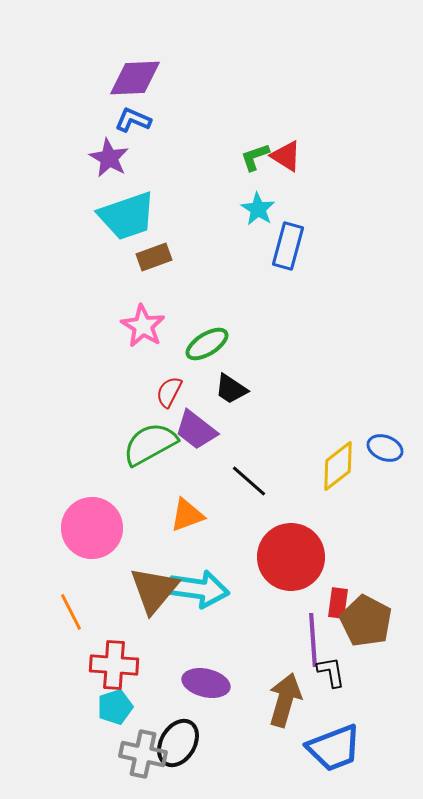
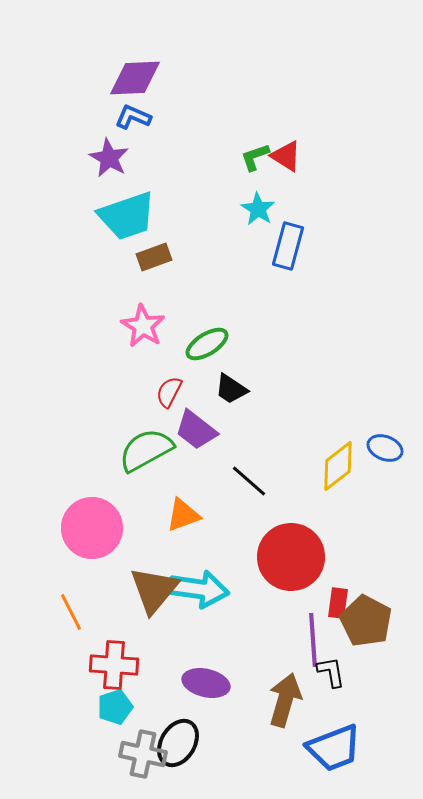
blue L-shape: moved 3 px up
green semicircle: moved 4 px left, 6 px down
orange triangle: moved 4 px left
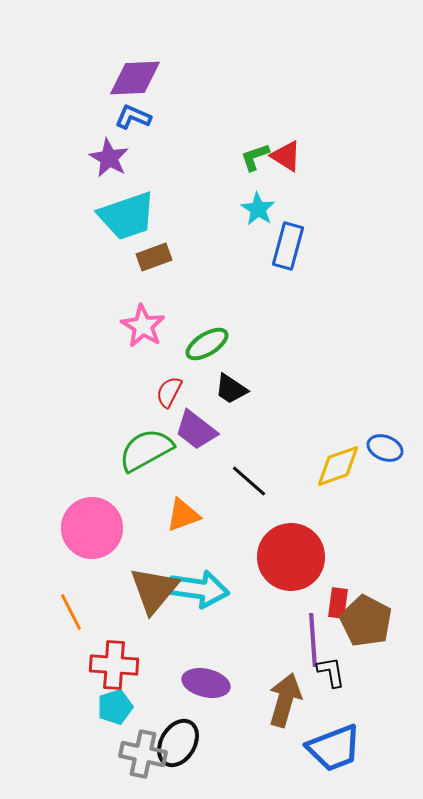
yellow diamond: rotated 18 degrees clockwise
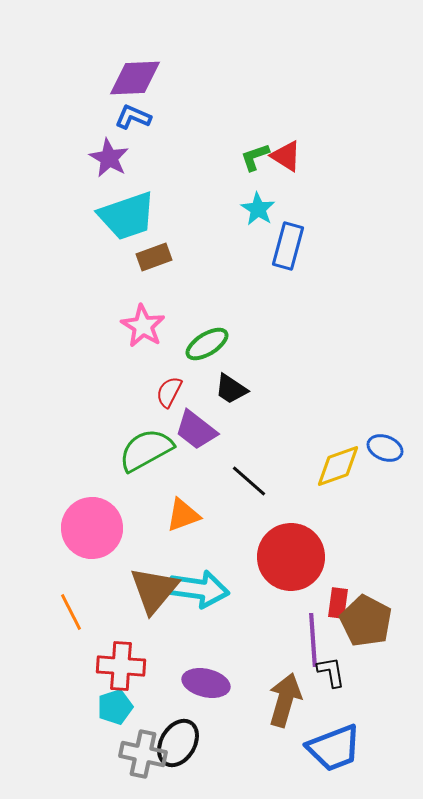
red cross: moved 7 px right, 1 px down
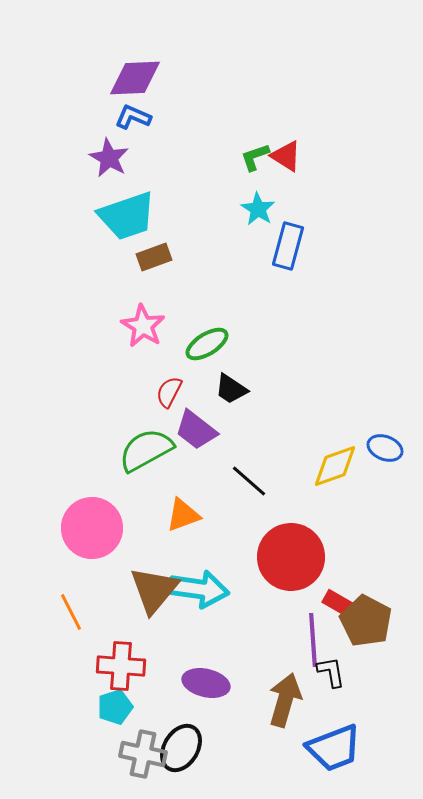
yellow diamond: moved 3 px left
red rectangle: rotated 68 degrees counterclockwise
black ellipse: moved 3 px right, 5 px down
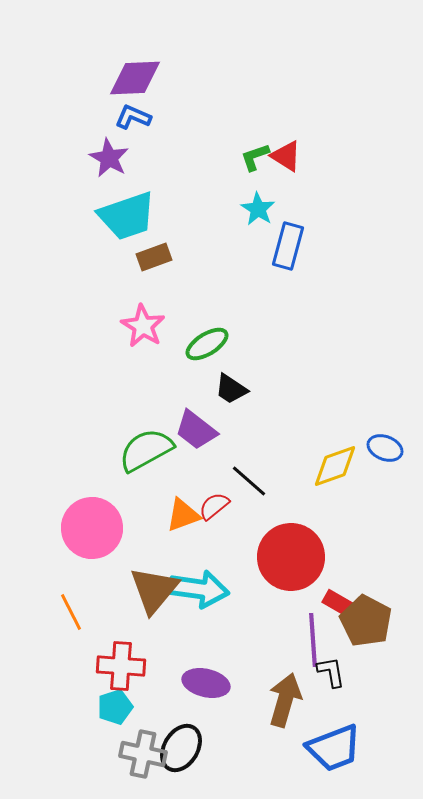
red semicircle: moved 45 px right, 114 px down; rotated 24 degrees clockwise
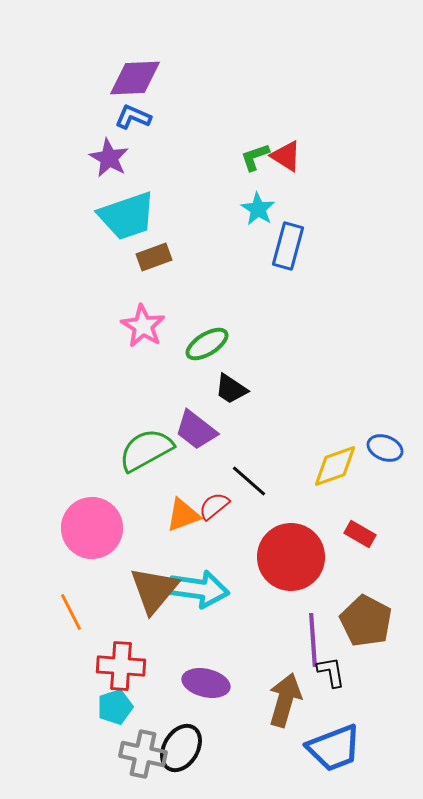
red rectangle: moved 22 px right, 69 px up
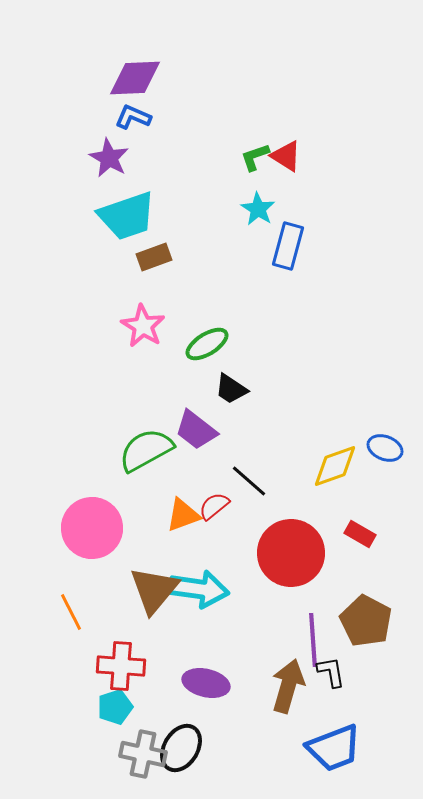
red circle: moved 4 px up
brown arrow: moved 3 px right, 14 px up
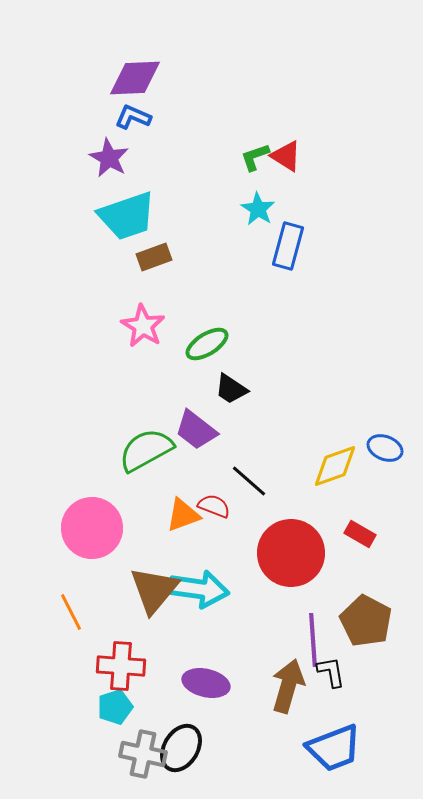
red semicircle: rotated 60 degrees clockwise
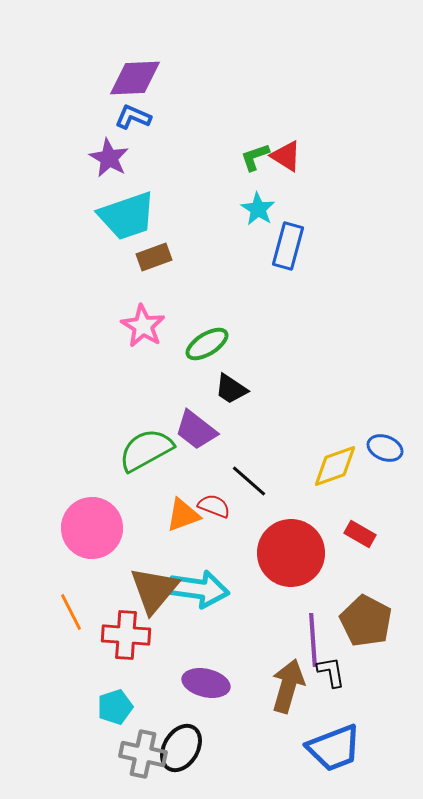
red cross: moved 5 px right, 31 px up
